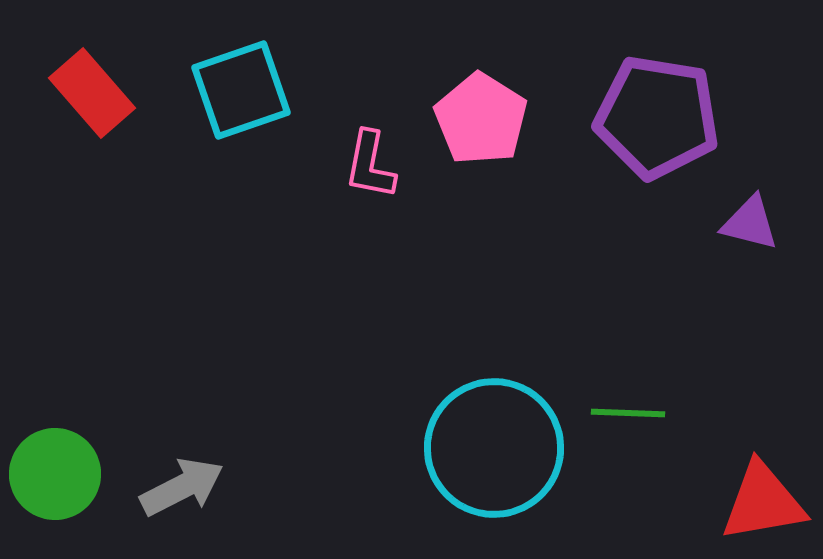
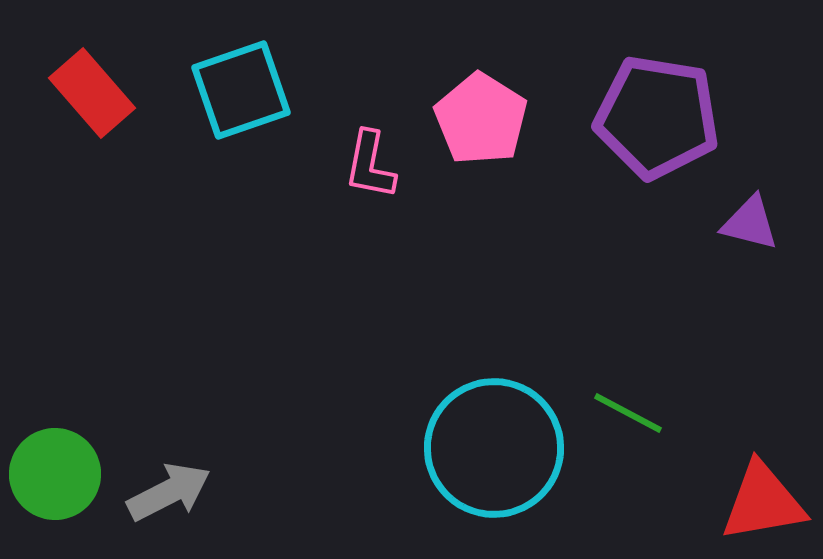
green line: rotated 26 degrees clockwise
gray arrow: moved 13 px left, 5 px down
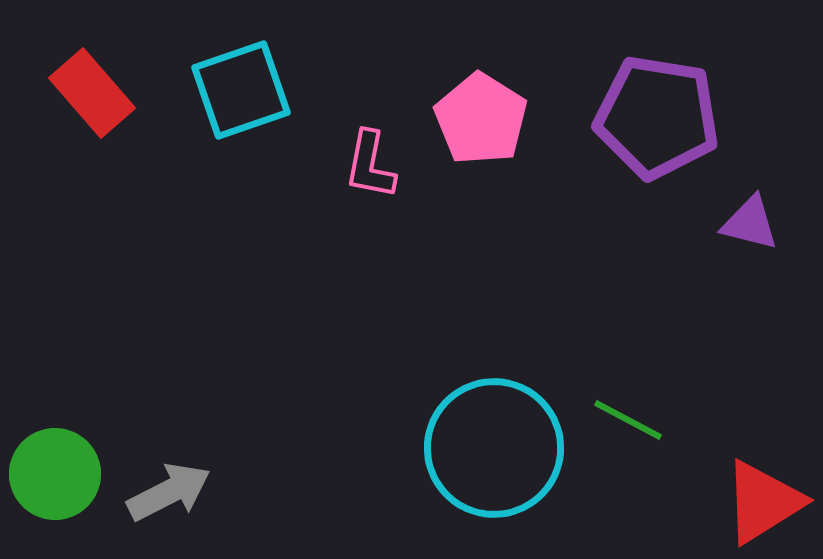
green line: moved 7 px down
red triangle: rotated 22 degrees counterclockwise
